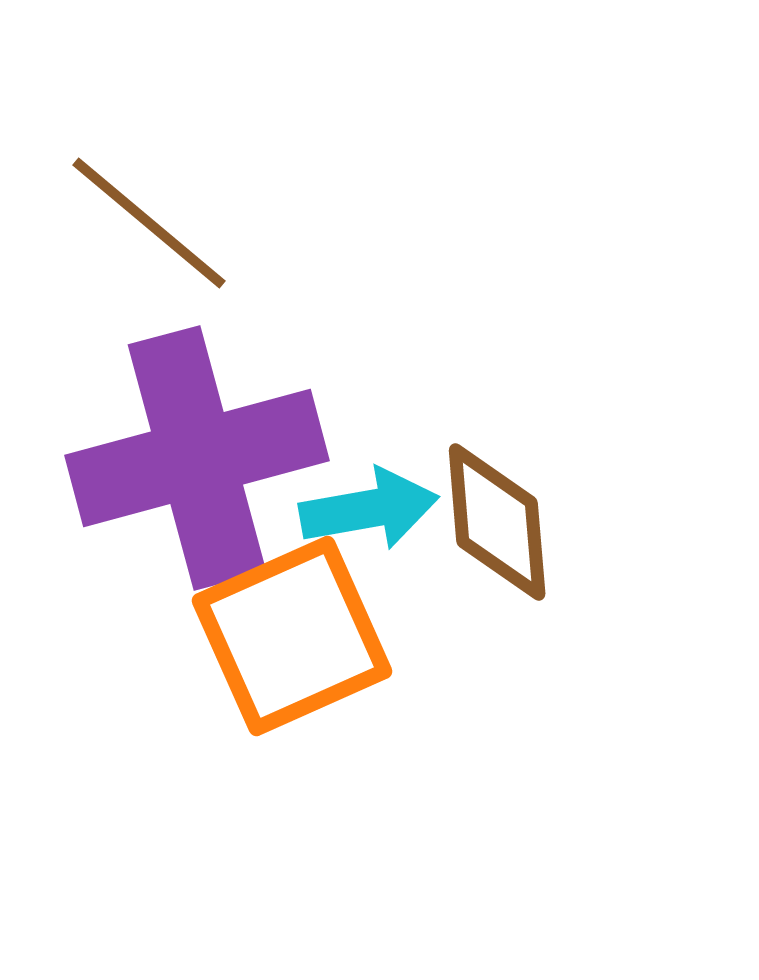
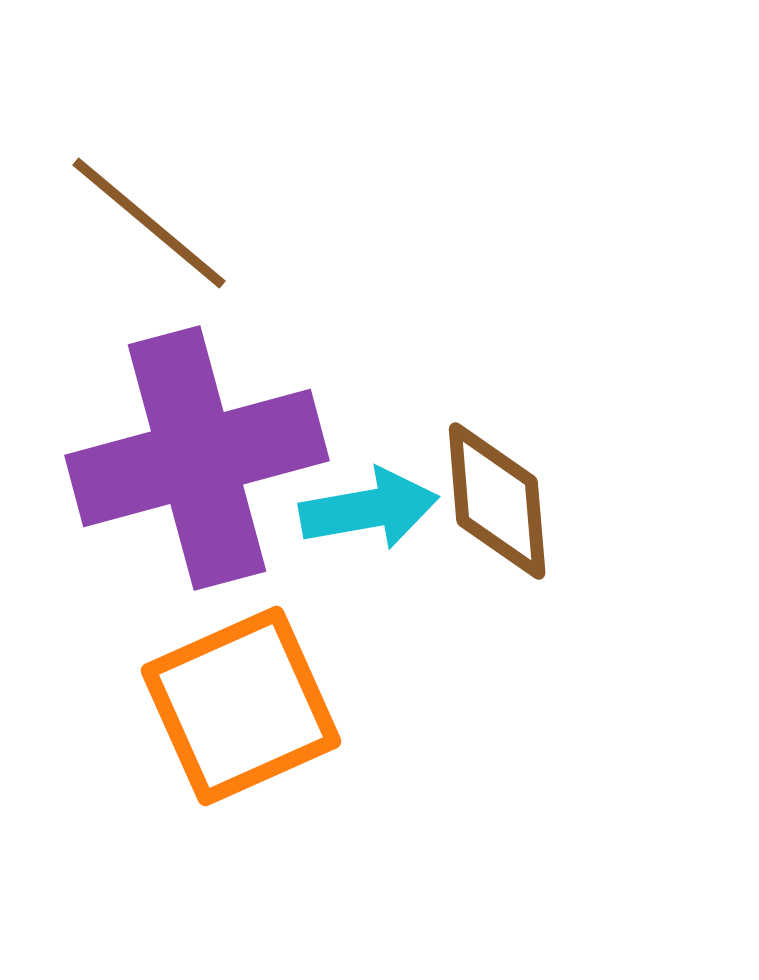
brown diamond: moved 21 px up
orange square: moved 51 px left, 70 px down
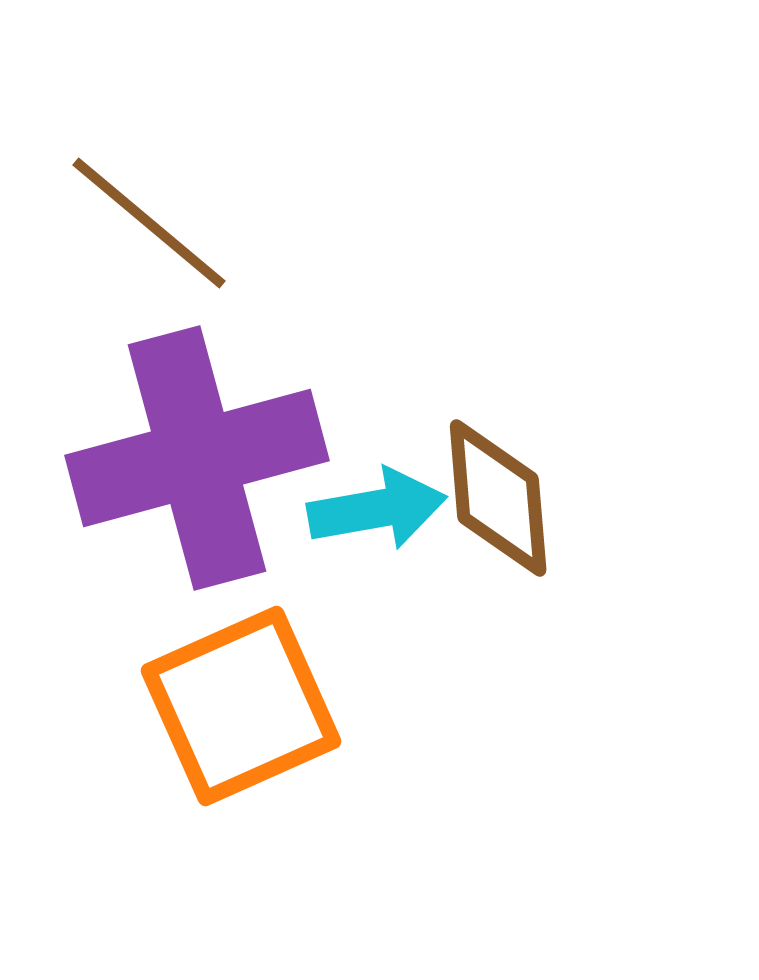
brown diamond: moved 1 px right, 3 px up
cyan arrow: moved 8 px right
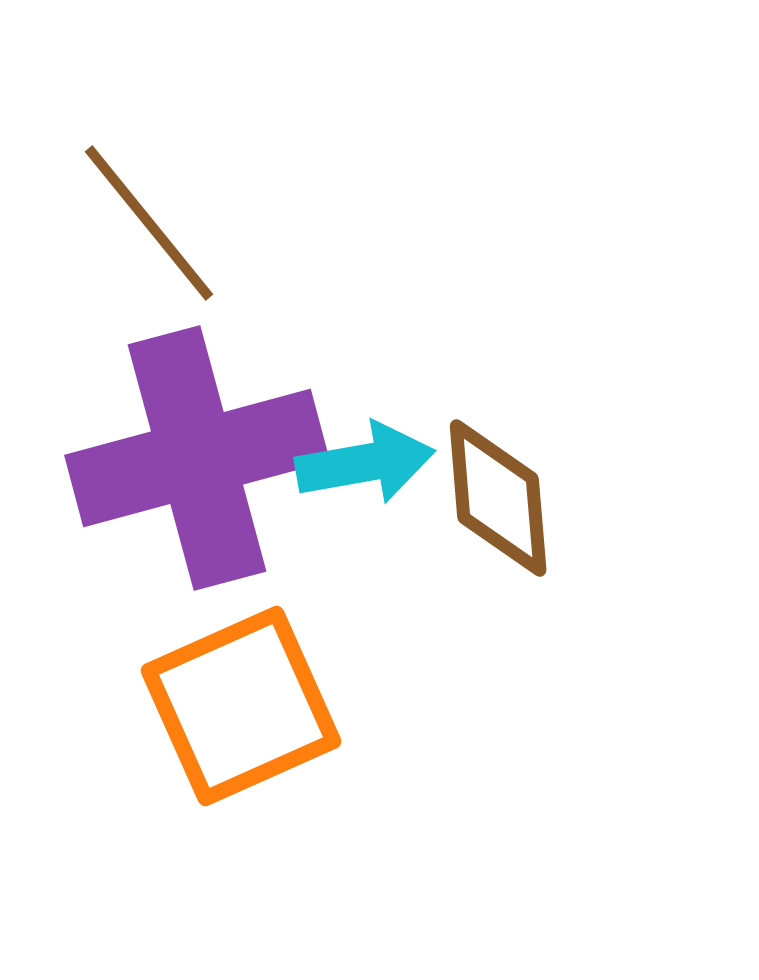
brown line: rotated 11 degrees clockwise
cyan arrow: moved 12 px left, 46 px up
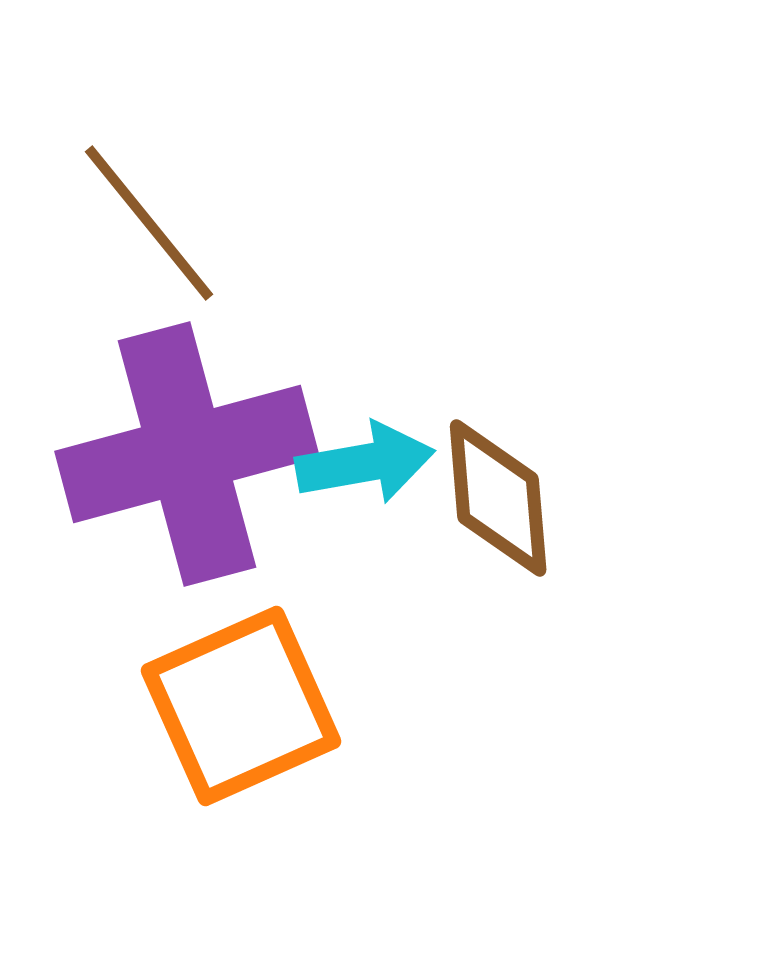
purple cross: moved 10 px left, 4 px up
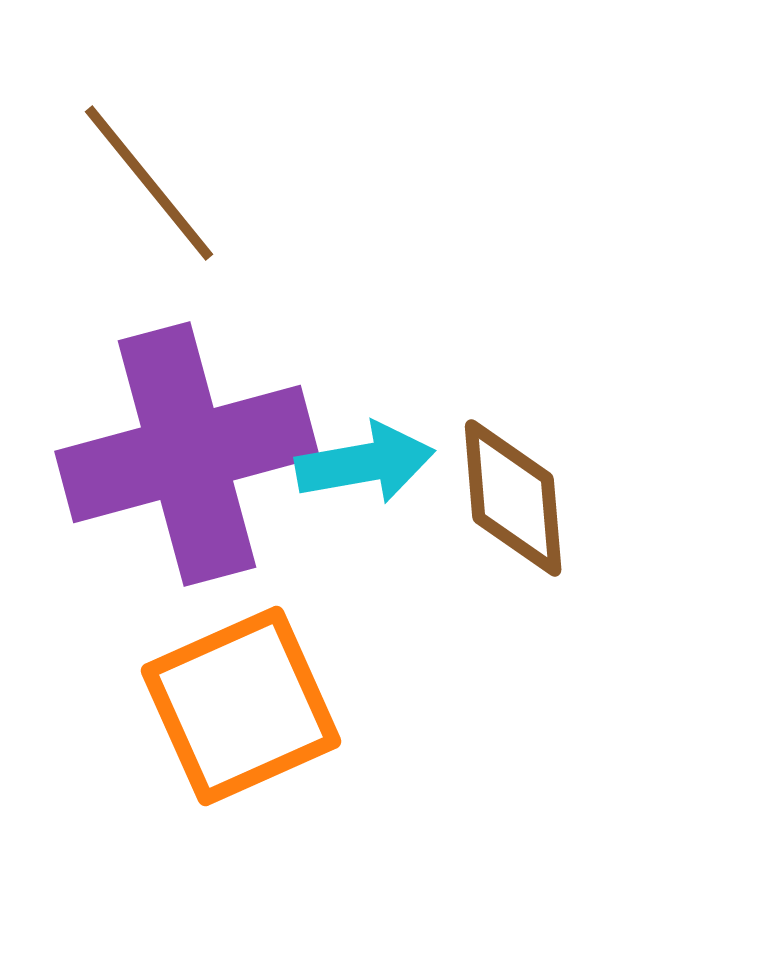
brown line: moved 40 px up
brown diamond: moved 15 px right
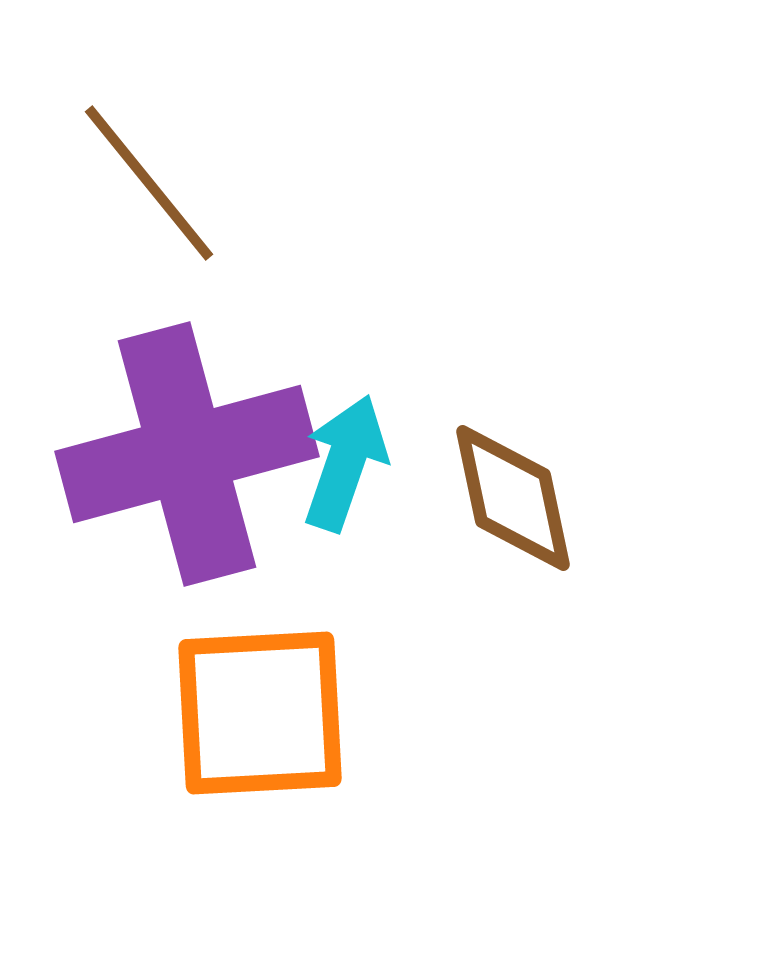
cyan arrow: moved 20 px left; rotated 61 degrees counterclockwise
brown diamond: rotated 7 degrees counterclockwise
orange square: moved 19 px right, 7 px down; rotated 21 degrees clockwise
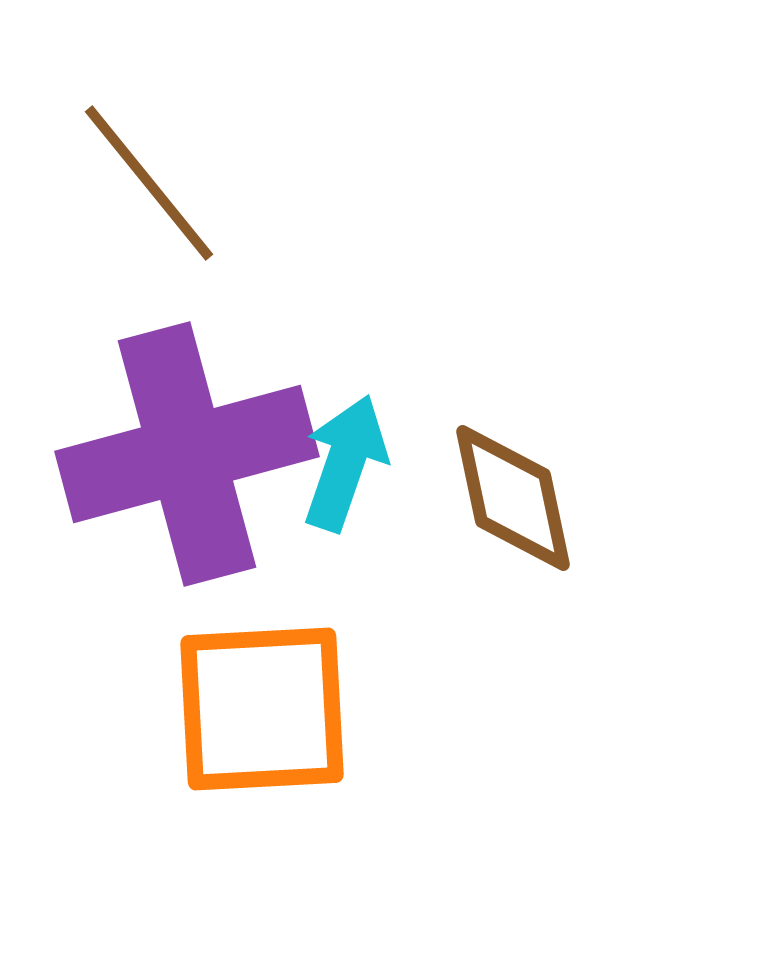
orange square: moved 2 px right, 4 px up
